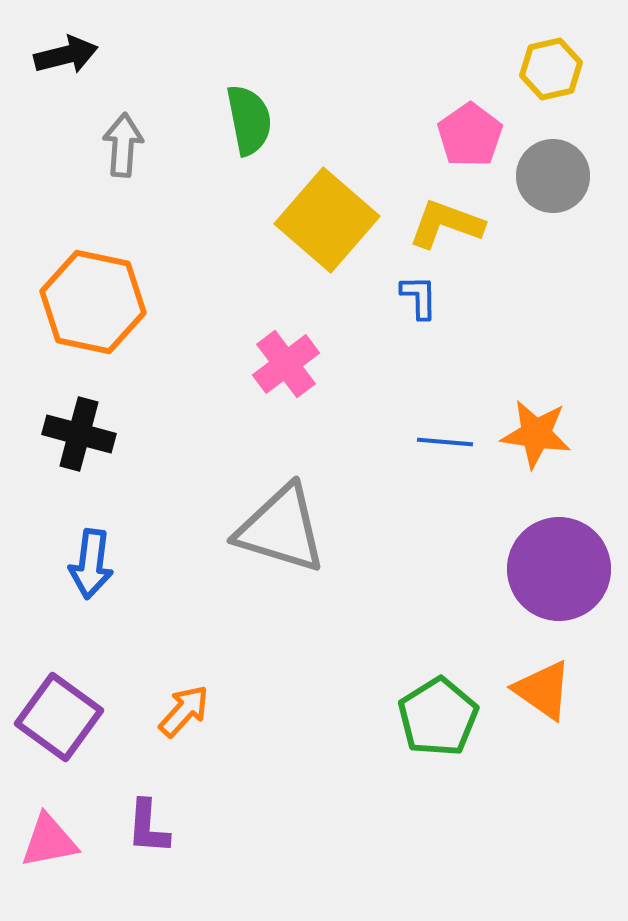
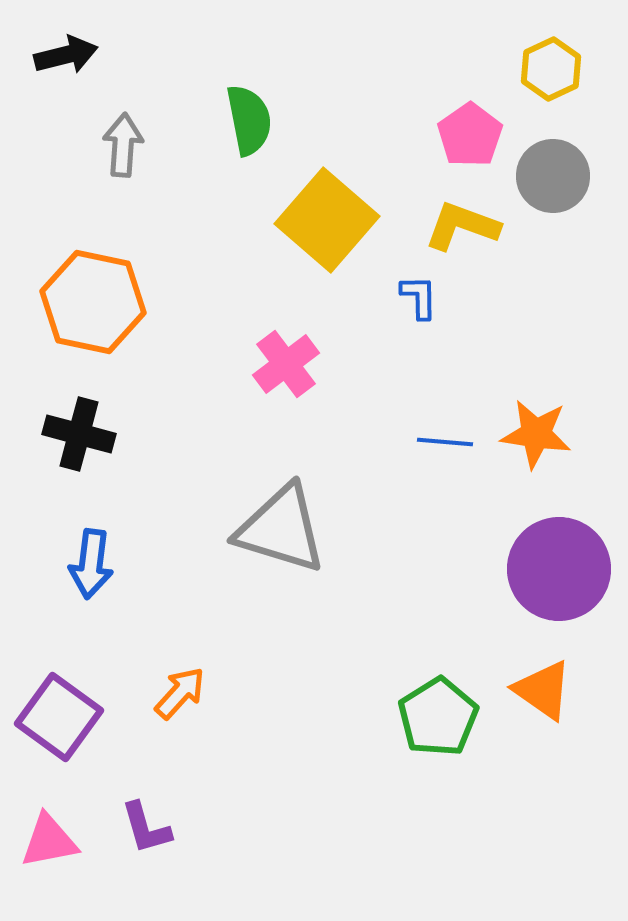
yellow hexagon: rotated 12 degrees counterclockwise
yellow L-shape: moved 16 px right, 2 px down
orange arrow: moved 4 px left, 18 px up
purple L-shape: moved 2 px left, 1 px down; rotated 20 degrees counterclockwise
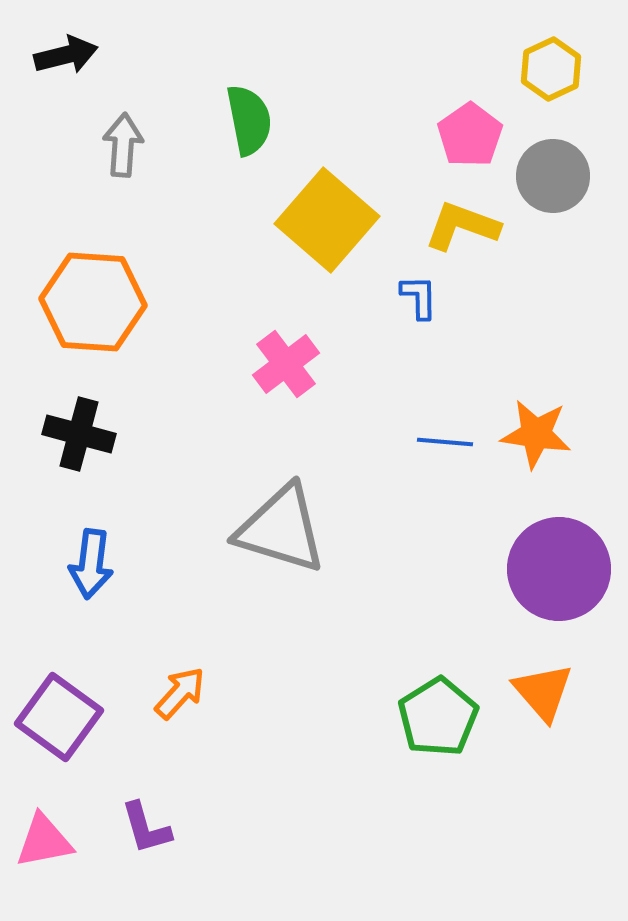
orange hexagon: rotated 8 degrees counterclockwise
orange triangle: moved 2 px down; rotated 14 degrees clockwise
pink triangle: moved 5 px left
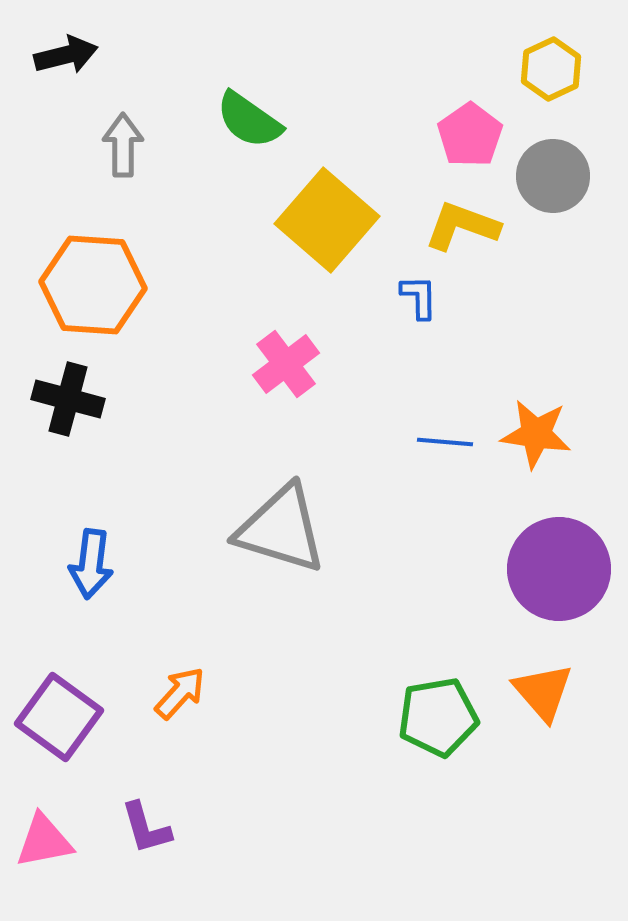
green semicircle: rotated 136 degrees clockwise
gray arrow: rotated 4 degrees counterclockwise
orange hexagon: moved 17 px up
black cross: moved 11 px left, 35 px up
green pentagon: rotated 22 degrees clockwise
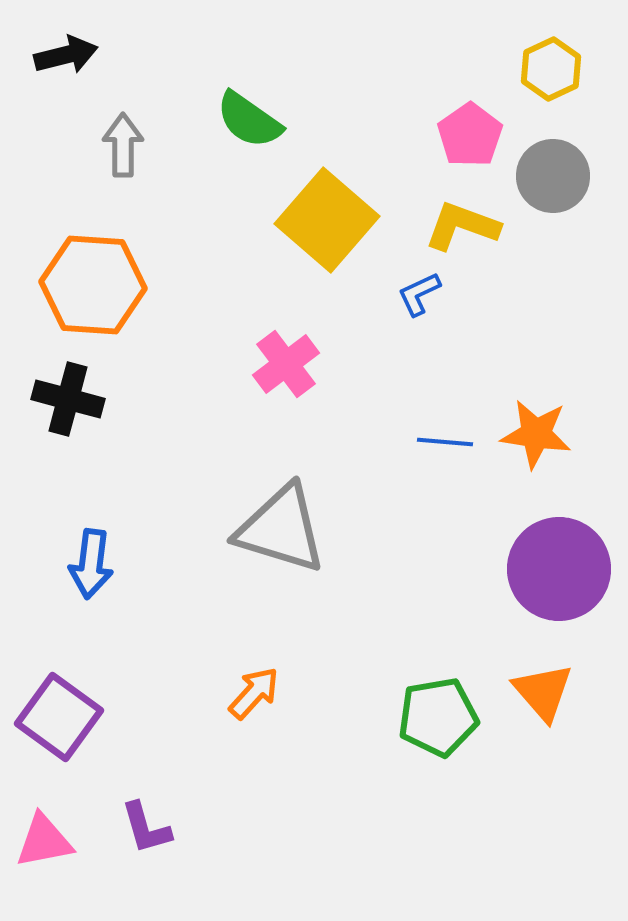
blue L-shape: moved 3 px up; rotated 114 degrees counterclockwise
orange arrow: moved 74 px right
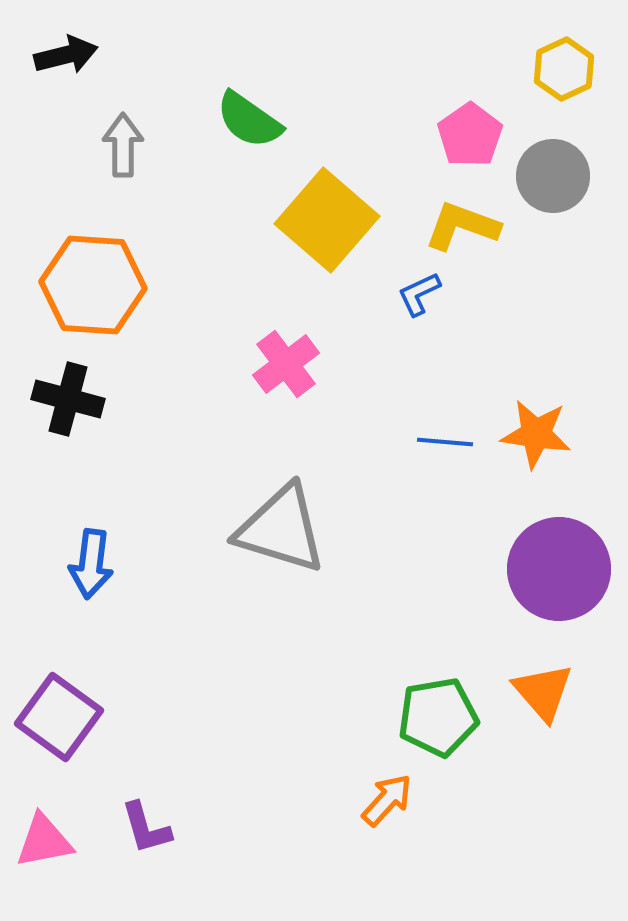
yellow hexagon: moved 13 px right
orange arrow: moved 133 px right, 107 px down
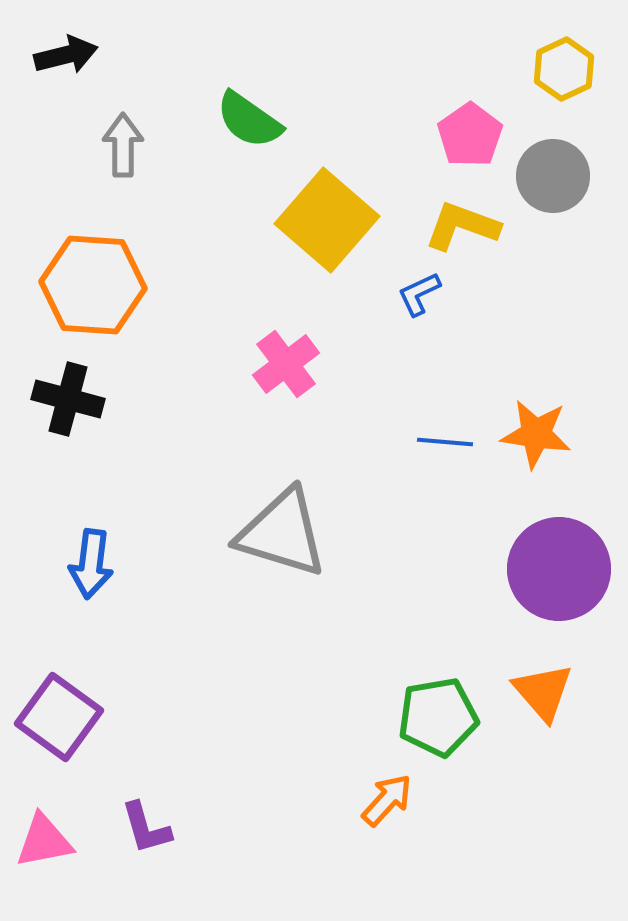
gray triangle: moved 1 px right, 4 px down
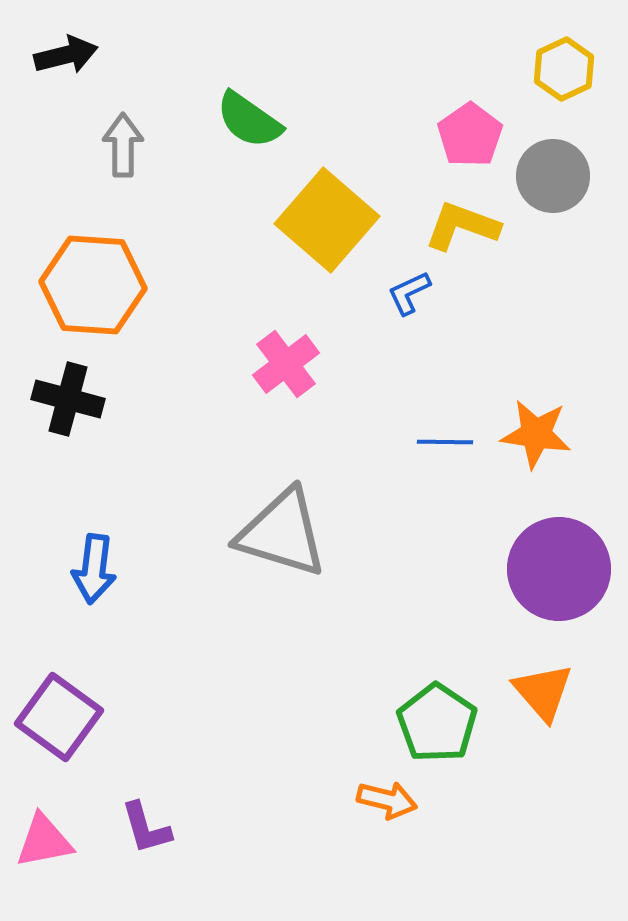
blue L-shape: moved 10 px left, 1 px up
blue line: rotated 4 degrees counterclockwise
blue arrow: moved 3 px right, 5 px down
green pentagon: moved 1 px left, 6 px down; rotated 28 degrees counterclockwise
orange arrow: rotated 62 degrees clockwise
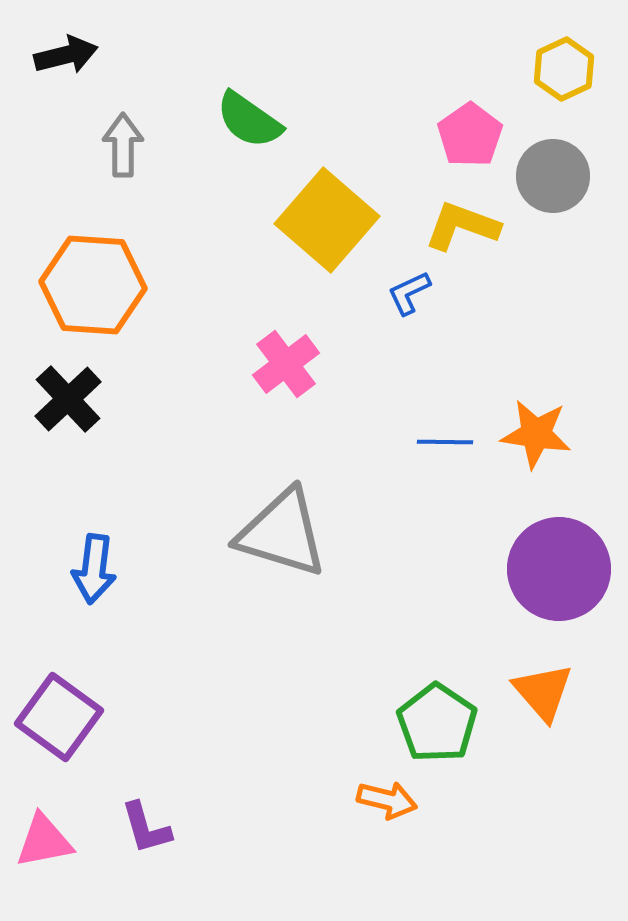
black cross: rotated 32 degrees clockwise
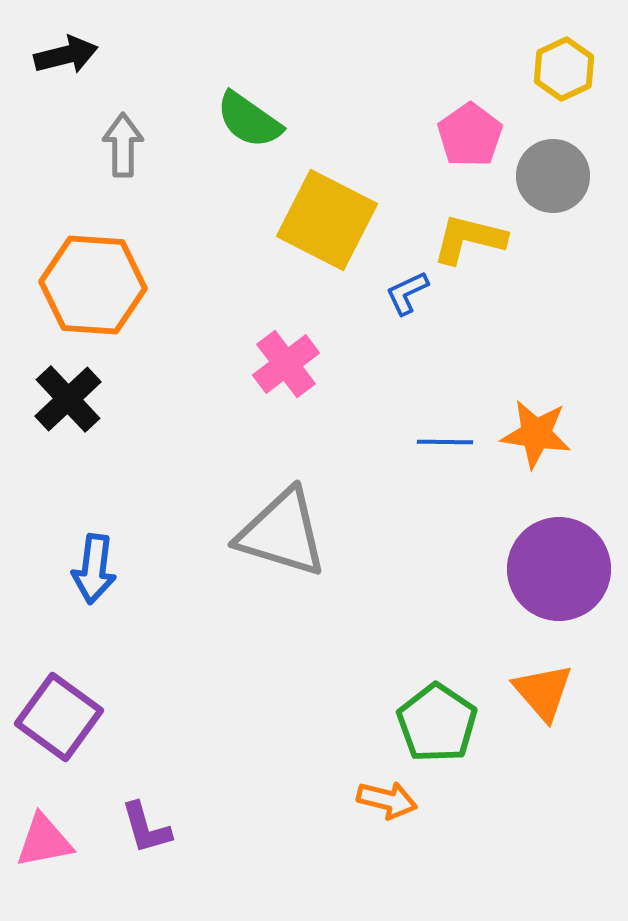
yellow square: rotated 14 degrees counterclockwise
yellow L-shape: moved 7 px right, 13 px down; rotated 6 degrees counterclockwise
blue L-shape: moved 2 px left
